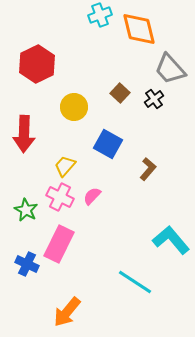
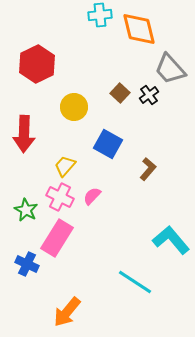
cyan cross: rotated 15 degrees clockwise
black cross: moved 5 px left, 4 px up
pink rectangle: moved 2 px left, 6 px up; rotated 6 degrees clockwise
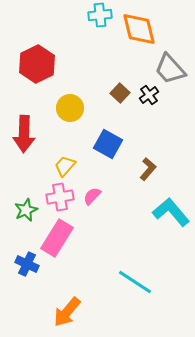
yellow circle: moved 4 px left, 1 px down
pink cross: rotated 36 degrees counterclockwise
green star: rotated 20 degrees clockwise
cyan L-shape: moved 28 px up
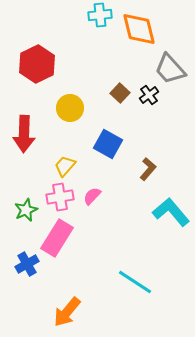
blue cross: rotated 35 degrees clockwise
